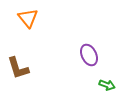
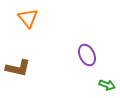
purple ellipse: moved 2 px left
brown L-shape: rotated 60 degrees counterclockwise
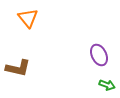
purple ellipse: moved 12 px right
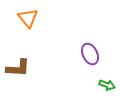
purple ellipse: moved 9 px left, 1 px up
brown L-shape: rotated 10 degrees counterclockwise
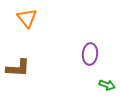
orange triangle: moved 1 px left
purple ellipse: rotated 30 degrees clockwise
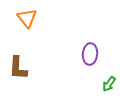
brown L-shape: rotated 90 degrees clockwise
green arrow: moved 2 px right, 1 px up; rotated 105 degrees clockwise
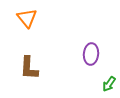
purple ellipse: moved 1 px right
brown L-shape: moved 11 px right
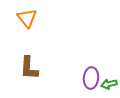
purple ellipse: moved 24 px down
green arrow: rotated 42 degrees clockwise
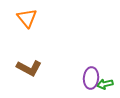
brown L-shape: rotated 65 degrees counterclockwise
green arrow: moved 4 px left
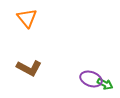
purple ellipse: moved 1 px down; rotated 75 degrees counterclockwise
green arrow: rotated 140 degrees counterclockwise
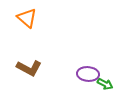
orange triangle: rotated 10 degrees counterclockwise
purple ellipse: moved 3 px left, 5 px up; rotated 15 degrees counterclockwise
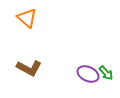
purple ellipse: rotated 20 degrees clockwise
green arrow: moved 1 px right, 11 px up; rotated 21 degrees clockwise
